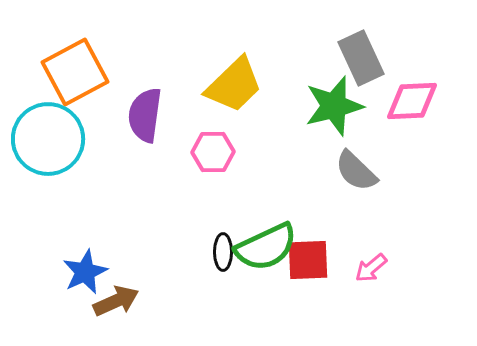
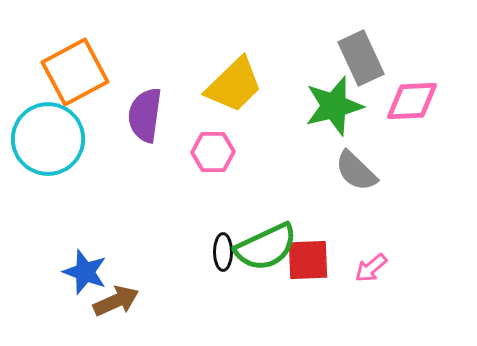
blue star: rotated 27 degrees counterclockwise
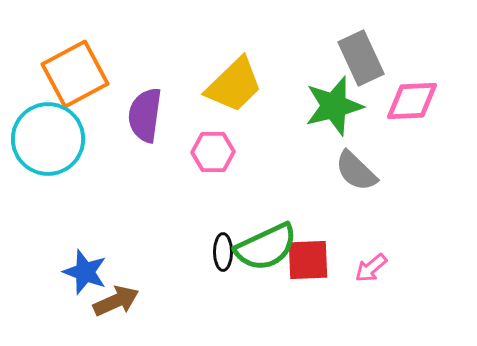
orange square: moved 2 px down
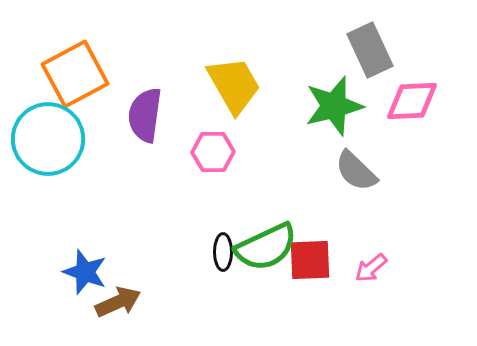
gray rectangle: moved 9 px right, 8 px up
yellow trapezoid: rotated 76 degrees counterclockwise
red square: moved 2 px right
brown arrow: moved 2 px right, 1 px down
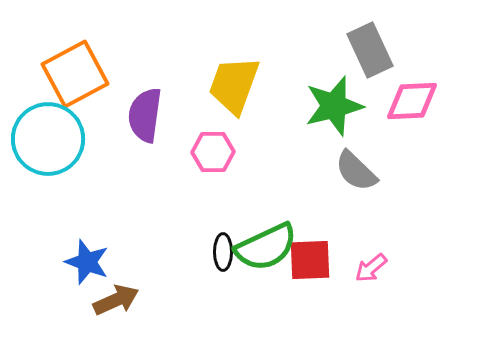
yellow trapezoid: rotated 130 degrees counterclockwise
blue star: moved 2 px right, 10 px up
brown arrow: moved 2 px left, 2 px up
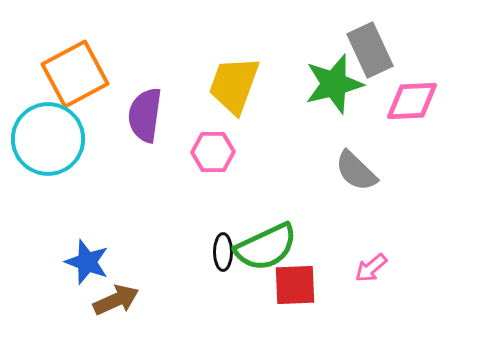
green star: moved 22 px up
red square: moved 15 px left, 25 px down
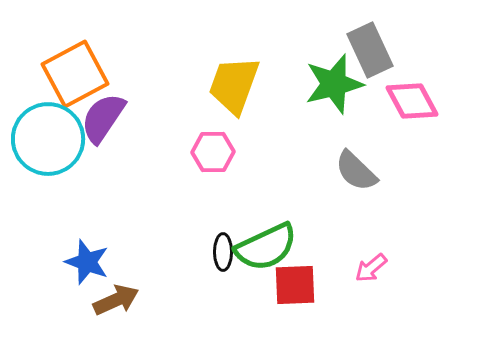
pink diamond: rotated 64 degrees clockwise
purple semicircle: moved 42 px left, 3 px down; rotated 26 degrees clockwise
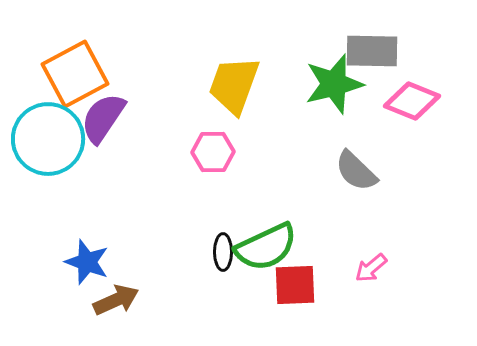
gray rectangle: moved 2 px right, 1 px down; rotated 64 degrees counterclockwise
pink diamond: rotated 40 degrees counterclockwise
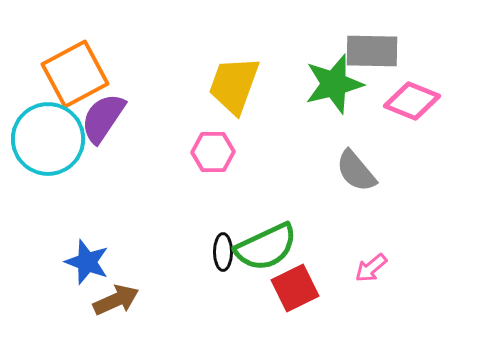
gray semicircle: rotated 6 degrees clockwise
red square: moved 3 px down; rotated 24 degrees counterclockwise
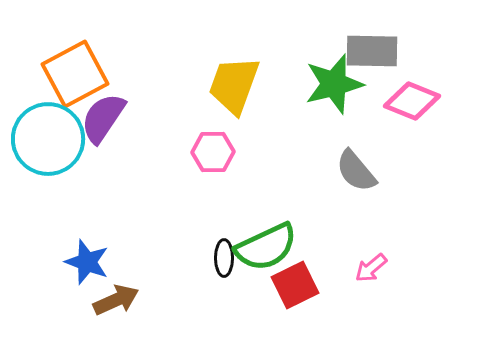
black ellipse: moved 1 px right, 6 px down
red square: moved 3 px up
